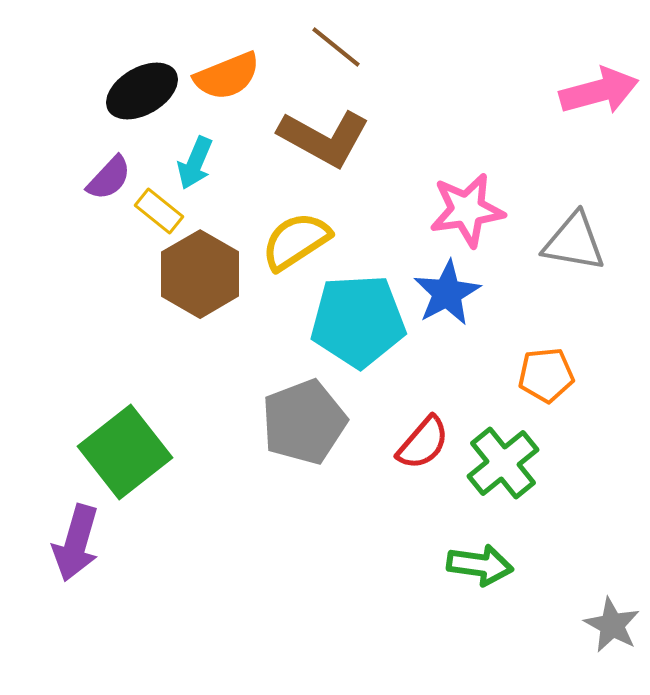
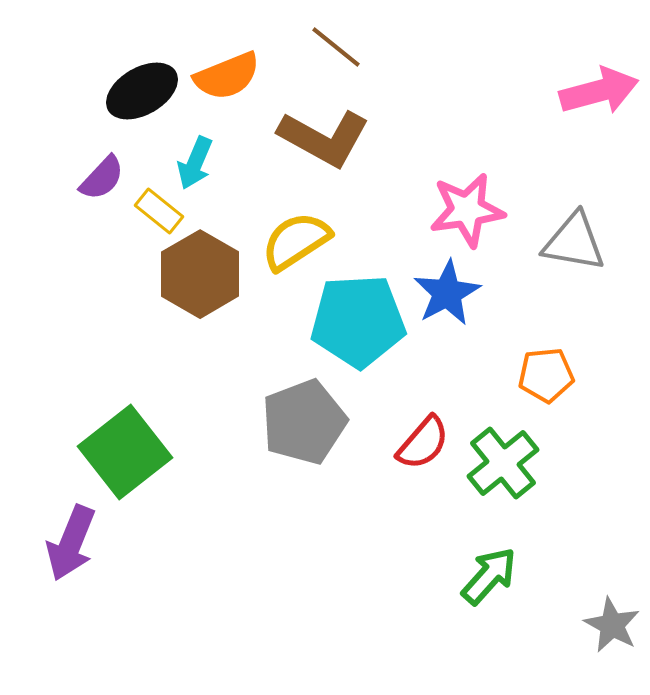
purple semicircle: moved 7 px left
purple arrow: moved 5 px left; rotated 6 degrees clockwise
green arrow: moved 9 px right, 11 px down; rotated 56 degrees counterclockwise
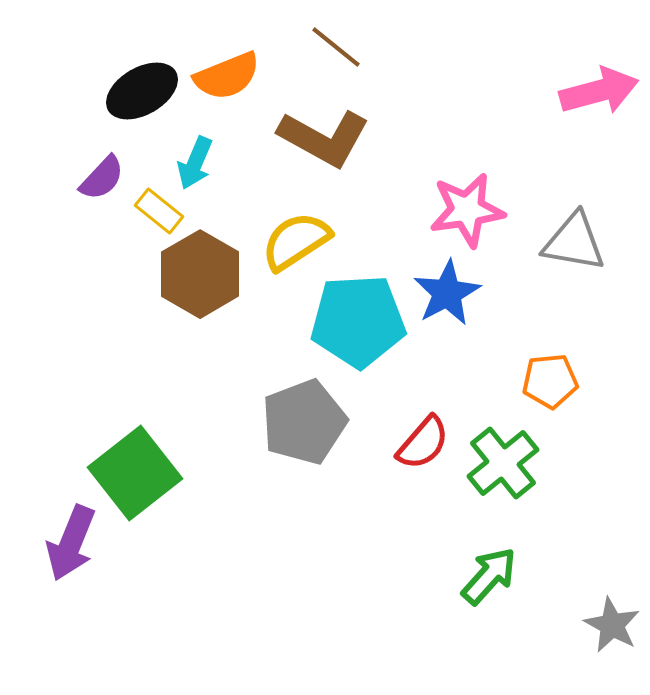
orange pentagon: moved 4 px right, 6 px down
green square: moved 10 px right, 21 px down
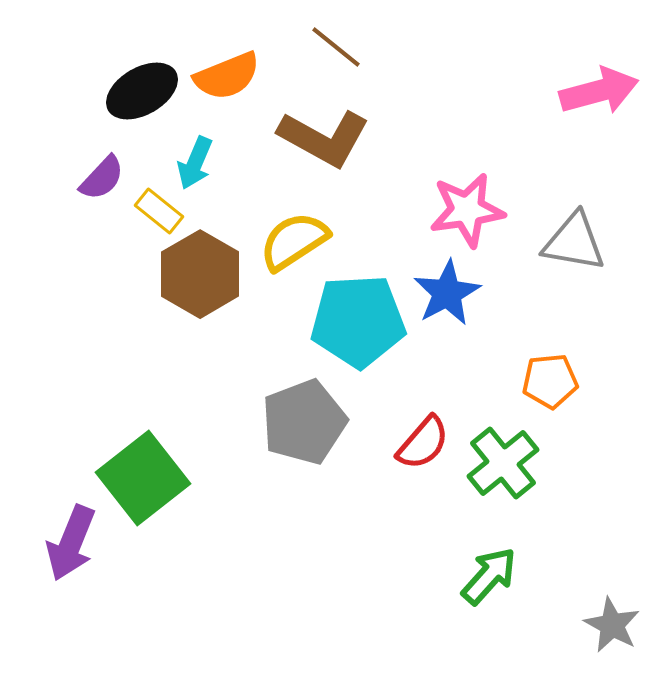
yellow semicircle: moved 2 px left
green square: moved 8 px right, 5 px down
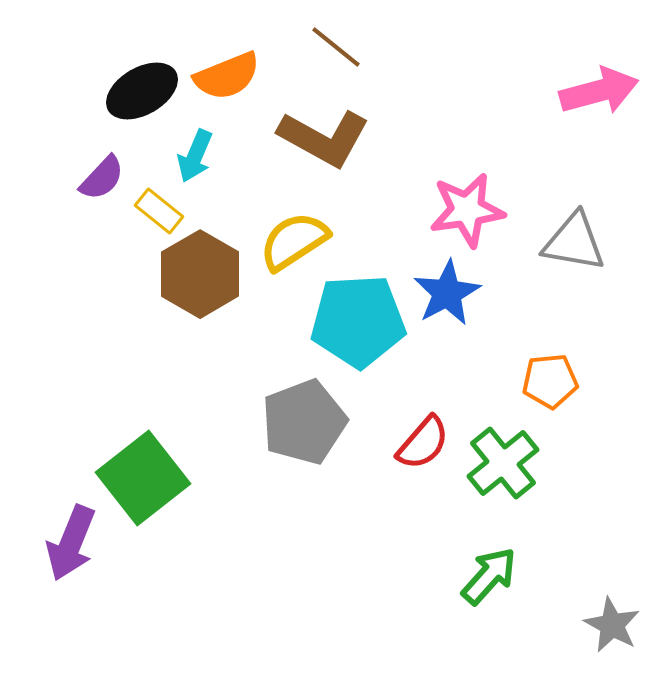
cyan arrow: moved 7 px up
